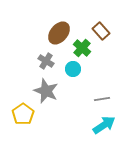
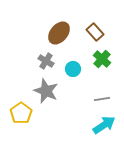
brown rectangle: moved 6 px left, 1 px down
green cross: moved 20 px right, 11 px down
yellow pentagon: moved 2 px left, 1 px up
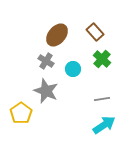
brown ellipse: moved 2 px left, 2 px down
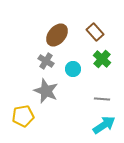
gray line: rotated 14 degrees clockwise
yellow pentagon: moved 2 px right, 3 px down; rotated 25 degrees clockwise
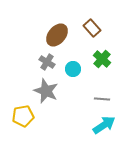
brown rectangle: moved 3 px left, 4 px up
gray cross: moved 1 px right, 1 px down
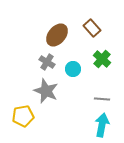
cyan arrow: moved 2 px left; rotated 45 degrees counterclockwise
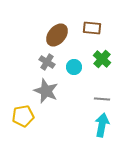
brown rectangle: rotated 42 degrees counterclockwise
cyan circle: moved 1 px right, 2 px up
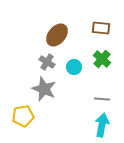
brown rectangle: moved 9 px right
gray star: moved 2 px left, 2 px up
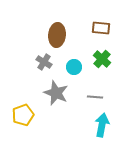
brown ellipse: rotated 35 degrees counterclockwise
gray cross: moved 3 px left
gray star: moved 12 px right, 4 px down
gray line: moved 7 px left, 2 px up
yellow pentagon: moved 1 px up; rotated 10 degrees counterclockwise
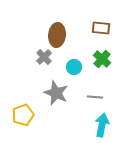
gray cross: moved 5 px up; rotated 14 degrees clockwise
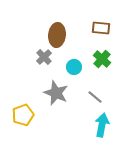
gray line: rotated 35 degrees clockwise
